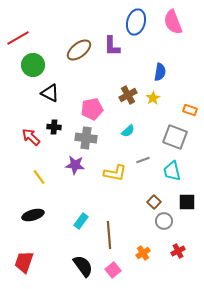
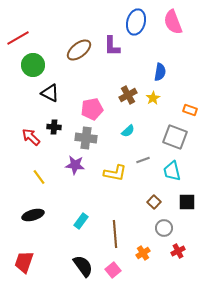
gray circle: moved 7 px down
brown line: moved 6 px right, 1 px up
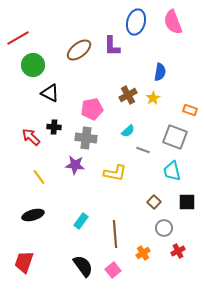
gray line: moved 10 px up; rotated 40 degrees clockwise
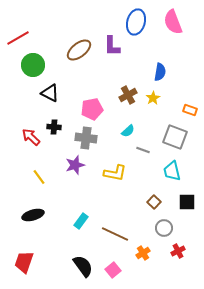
purple star: rotated 24 degrees counterclockwise
brown line: rotated 60 degrees counterclockwise
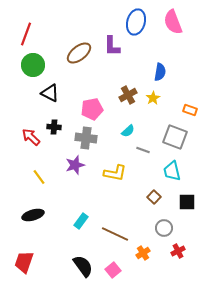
red line: moved 8 px right, 4 px up; rotated 40 degrees counterclockwise
brown ellipse: moved 3 px down
brown square: moved 5 px up
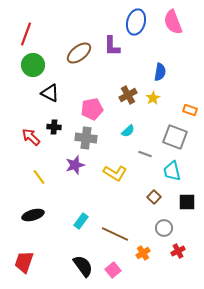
gray line: moved 2 px right, 4 px down
yellow L-shape: rotated 20 degrees clockwise
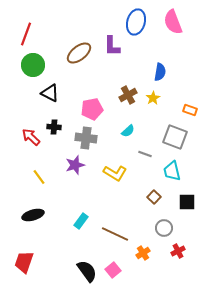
black semicircle: moved 4 px right, 5 px down
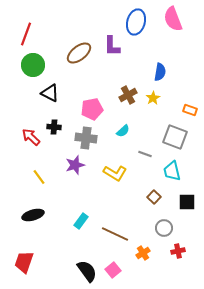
pink semicircle: moved 3 px up
cyan semicircle: moved 5 px left
red cross: rotated 16 degrees clockwise
